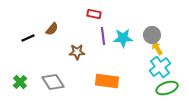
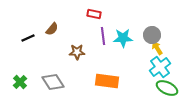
green ellipse: rotated 45 degrees clockwise
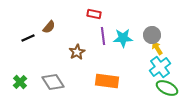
brown semicircle: moved 3 px left, 2 px up
brown star: rotated 28 degrees counterclockwise
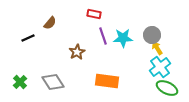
brown semicircle: moved 1 px right, 4 px up
purple line: rotated 12 degrees counterclockwise
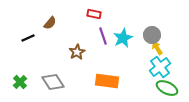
cyan star: rotated 24 degrees counterclockwise
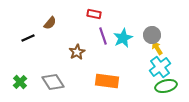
green ellipse: moved 1 px left, 2 px up; rotated 40 degrees counterclockwise
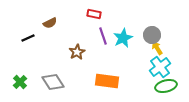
brown semicircle: rotated 24 degrees clockwise
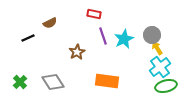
cyan star: moved 1 px right, 1 px down
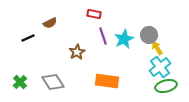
gray circle: moved 3 px left
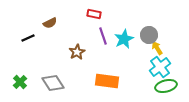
gray diamond: moved 1 px down
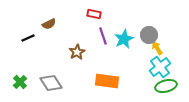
brown semicircle: moved 1 px left, 1 px down
gray diamond: moved 2 px left
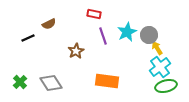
cyan star: moved 3 px right, 7 px up
brown star: moved 1 px left, 1 px up
